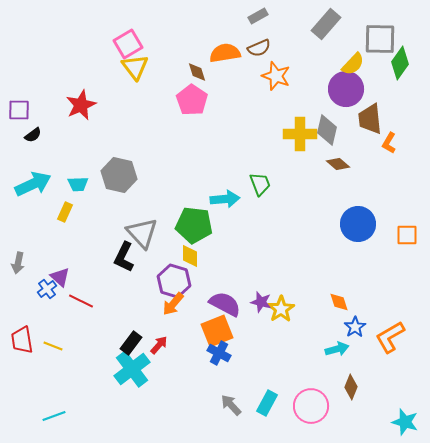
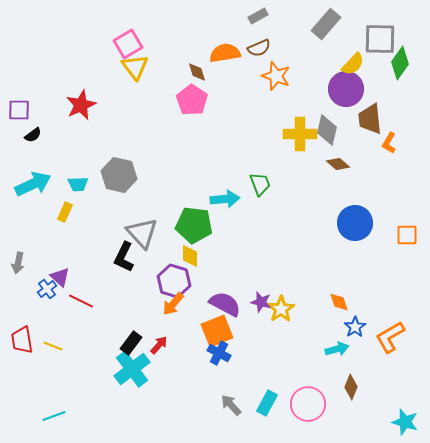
blue circle at (358, 224): moved 3 px left, 1 px up
pink circle at (311, 406): moved 3 px left, 2 px up
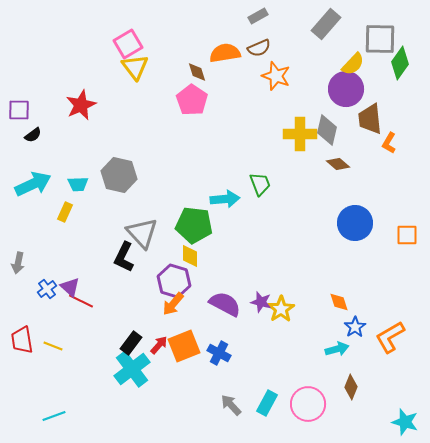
purple triangle at (60, 277): moved 10 px right, 10 px down
orange square at (217, 331): moved 33 px left, 15 px down
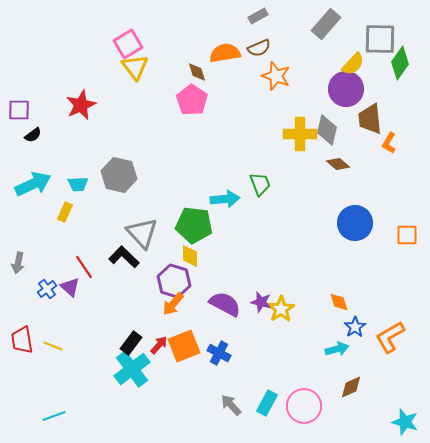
black L-shape at (124, 257): rotated 108 degrees clockwise
red line at (81, 301): moved 3 px right, 34 px up; rotated 30 degrees clockwise
brown diamond at (351, 387): rotated 45 degrees clockwise
pink circle at (308, 404): moved 4 px left, 2 px down
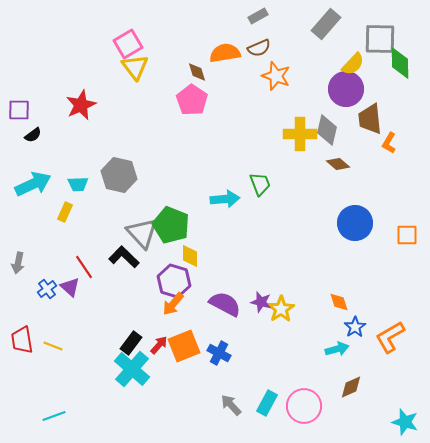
green diamond at (400, 63): rotated 36 degrees counterclockwise
green pentagon at (194, 225): moved 23 px left; rotated 15 degrees clockwise
cyan cross at (132, 369): rotated 12 degrees counterclockwise
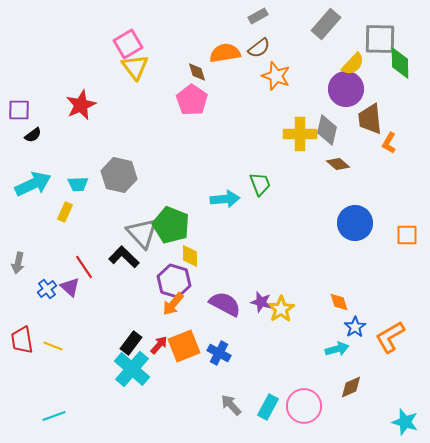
brown semicircle at (259, 48): rotated 15 degrees counterclockwise
cyan rectangle at (267, 403): moved 1 px right, 4 px down
